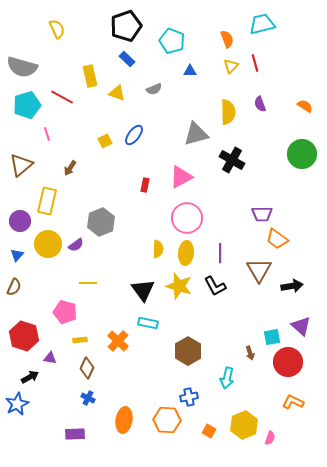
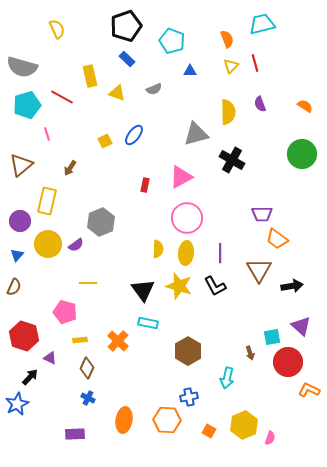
purple triangle at (50, 358): rotated 16 degrees clockwise
black arrow at (30, 377): rotated 18 degrees counterclockwise
orange L-shape at (293, 402): moved 16 px right, 12 px up
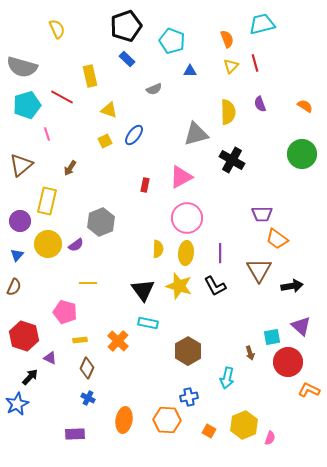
yellow triangle at (117, 93): moved 8 px left, 17 px down
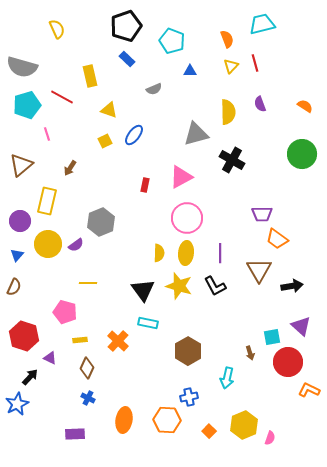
yellow semicircle at (158, 249): moved 1 px right, 4 px down
orange square at (209, 431): rotated 16 degrees clockwise
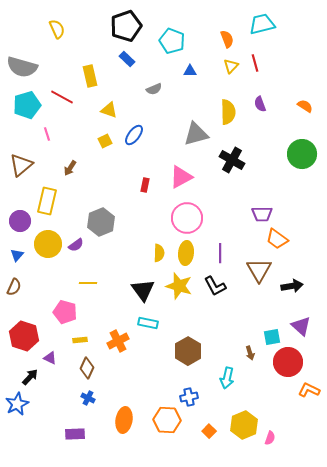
orange cross at (118, 341): rotated 20 degrees clockwise
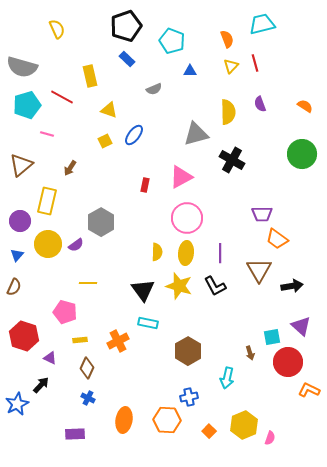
pink line at (47, 134): rotated 56 degrees counterclockwise
gray hexagon at (101, 222): rotated 8 degrees counterclockwise
yellow semicircle at (159, 253): moved 2 px left, 1 px up
black arrow at (30, 377): moved 11 px right, 8 px down
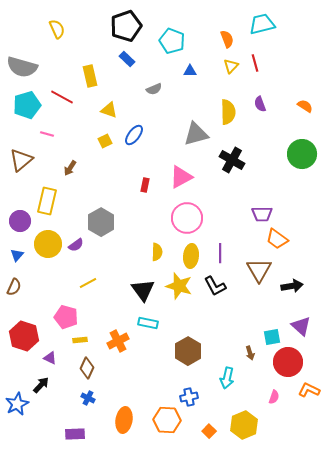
brown triangle at (21, 165): moved 5 px up
yellow ellipse at (186, 253): moved 5 px right, 3 px down
yellow line at (88, 283): rotated 30 degrees counterclockwise
pink pentagon at (65, 312): moved 1 px right, 5 px down
pink semicircle at (270, 438): moved 4 px right, 41 px up
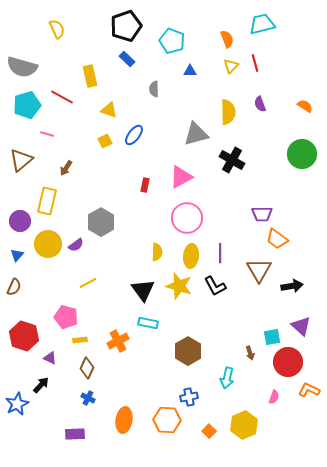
gray semicircle at (154, 89): rotated 112 degrees clockwise
brown arrow at (70, 168): moved 4 px left
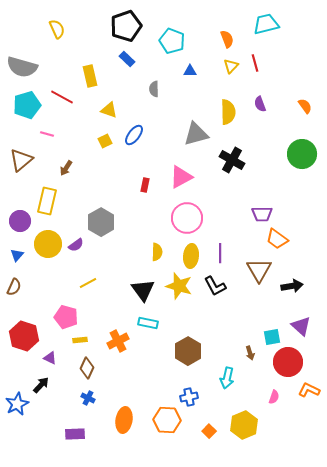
cyan trapezoid at (262, 24): moved 4 px right
orange semicircle at (305, 106): rotated 21 degrees clockwise
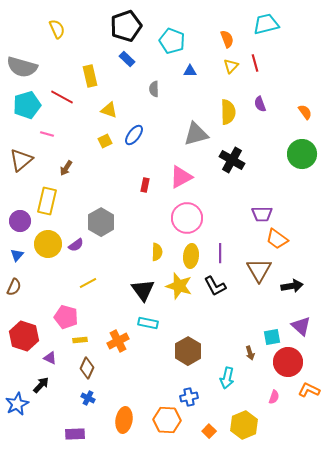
orange semicircle at (305, 106): moved 6 px down
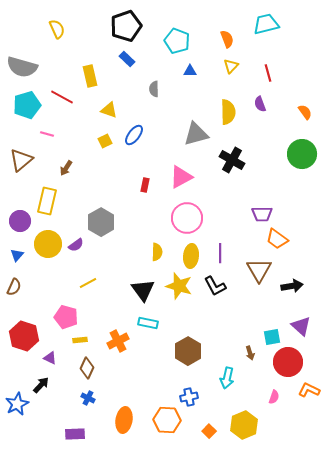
cyan pentagon at (172, 41): moved 5 px right
red line at (255, 63): moved 13 px right, 10 px down
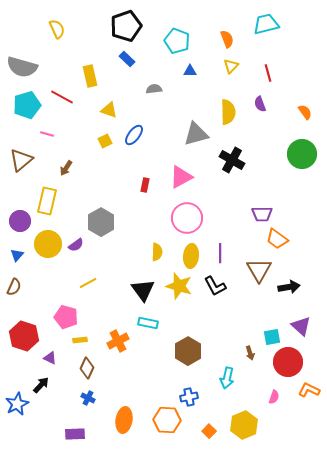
gray semicircle at (154, 89): rotated 84 degrees clockwise
black arrow at (292, 286): moved 3 px left, 1 px down
